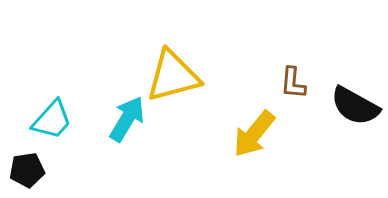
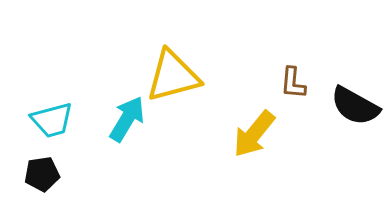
cyan trapezoid: rotated 33 degrees clockwise
black pentagon: moved 15 px right, 4 px down
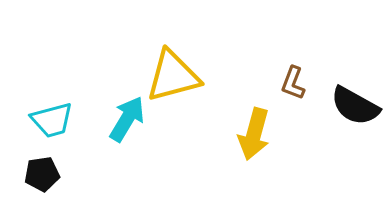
brown L-shape: rotated 16 degrees clockwise
yellow arrow: rotated 24 degrees counterclockwise
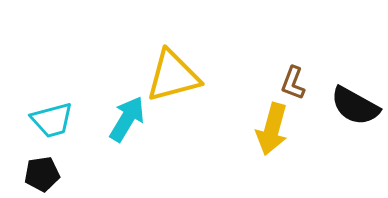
yellow arrow: moved 18 px right, 5 px up
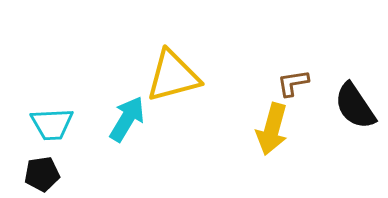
brown L-shape: rotated 60 degrees clockwise
black semicircle: rotated 27 degrees clockwise
cyan trapezoid: moved 4 px down; rotated 12 degrees clockwise
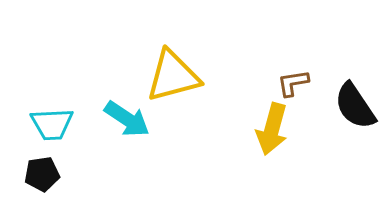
cyan arrow: rotated 93 degrees clockwise
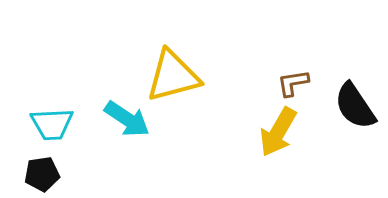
yellow arrow: moved 6 px right, 3 px down; rotated 15 degrees clockwise
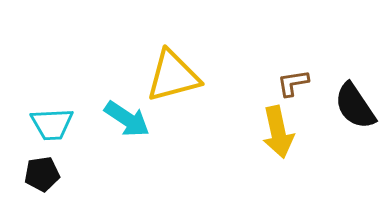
yellow arrow: rotated 42 degrees counterclockwise
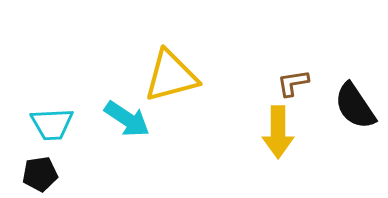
yellow triangle: moved 2 px left
yellow arrow: rotated 12 degrees clockwise
black pentagon: moved 2 px left
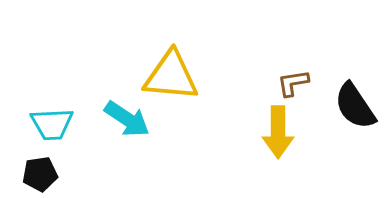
yellow triangle: rotated 20 degrees clockwise
